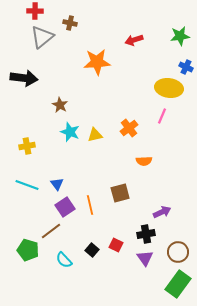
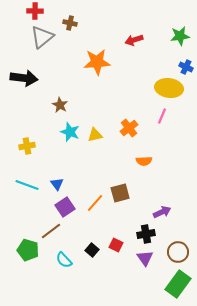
orange line: moved 5 px right, 2 px up; rotated 54 degrees clockwise
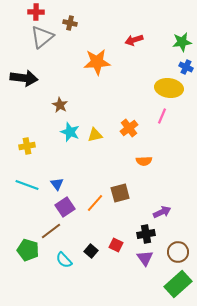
red cross: moved 1 px right, 1 px down
green star: moved 2 px right, 6 px down
black square: moved 1 px left, 1 px down
green rectangle: rotated 12 degrees clockwise
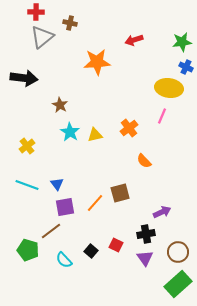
cyan star: rotated 12 degrees clockwise
yellow cross: rotated 28 degrees counterclockwise
orange semicircle: rotated 49 degrees clockwise
purple square: rotated 24 degrees clockwise
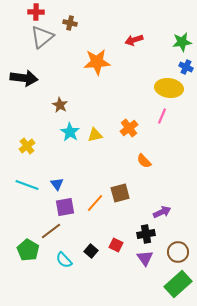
green pentagon: rotated 15 degrees clockwise
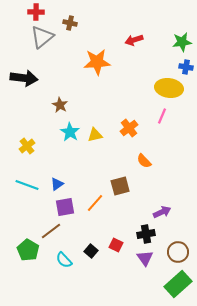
blue cross: rotated 16 degrees counterclockwise
blue triangle: rotated 32 degrees clockwise
brown square: moved 7 px up
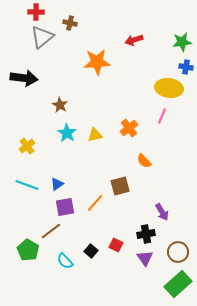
cyan star: moved 3 px left, 1 px down
purple arrow: rotated 84 degrees clockwise
cyan semicircle: moved 1 px right, 1 px down
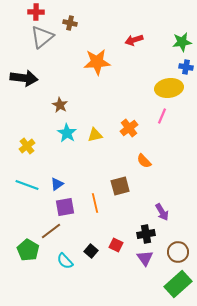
yellow ellipse: rotated 16 degrees counterclockwise
orange line: rotated 54 degrees counterclockwise
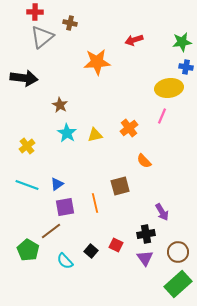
red cross: moved 1 px left
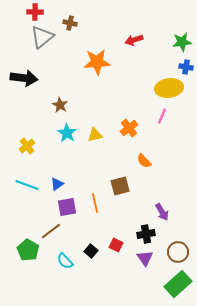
purple square: moved 2 px right
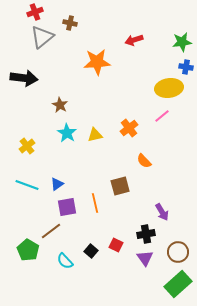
red cross: rotated 21 degrees counterclockwise
pink line: rotated 28 degrees clockwise
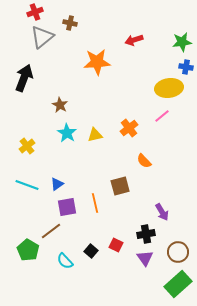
black arrow: rotated 76 degrees counterclockwise
